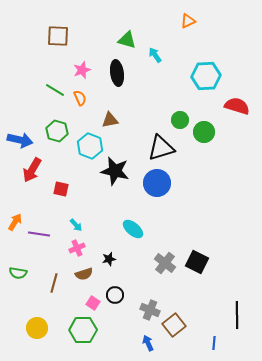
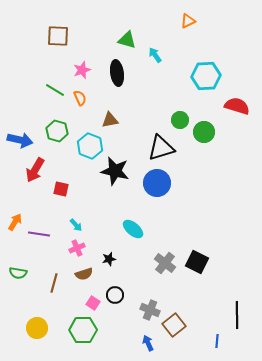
red arrow at (32, 170): moved 3 px right
blue line at (214, 343): moved 3 px right, 2 px up
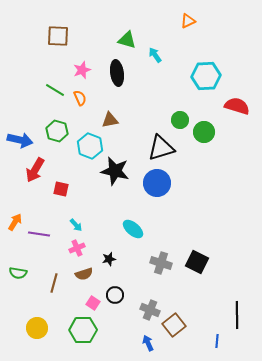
gray cross at (165, 263): moved 4 px left; rotated 20 degrees counterclockwise
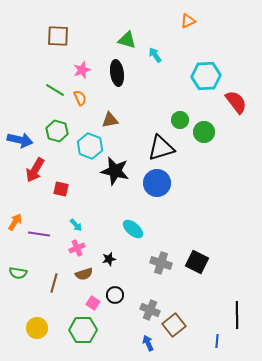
red semicircle at (237, 106): moved 1 px left, 4 px up; rotated 35 degrees clockwise
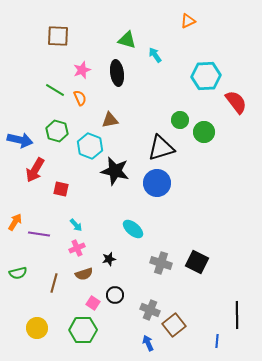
green semicircle at (18, 273): rotated 24 degrees counterclockwise
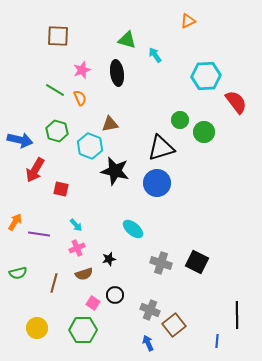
brown triangle at (110, 120): moved 4 px down
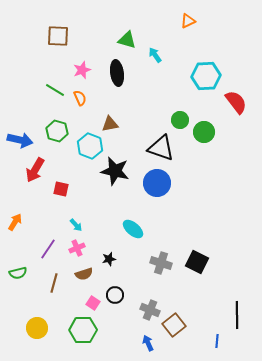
black triangle at (161, 148): rotated 36 degrees clockwise
purple line at (39, 234): moved 9 px right, 15 px down; rotated 65 degrees counterclockwise
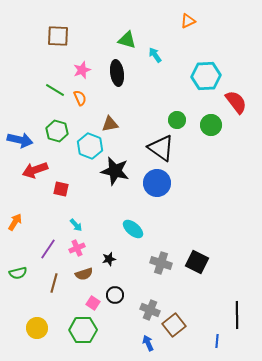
green circle at (180, 120): moved 3 px left
green circle at (204, 132): moved 7 px right, 7 px up
black triangle at (161, 148): rotated 16 degrees clockwise
red arrow at (35, 170): rotated 40 degrees clockwise
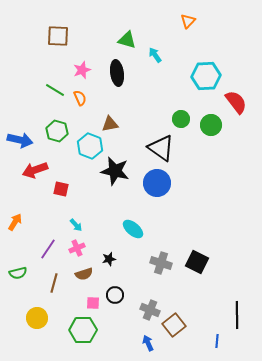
orange triangle at (188, 21): rotated 21 degrees counterclockwise
green circle at (177, 120): moved 4 px right, 1 px up
pink square at (93, 303): rotated 32 degrees counterclockwise
yellow circle at (37, 328): moved 10 px up
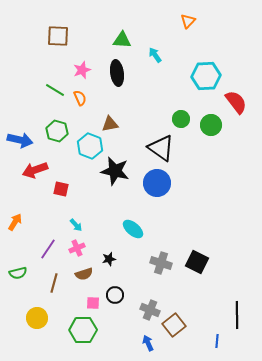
green triangle at (127, 40): moved 5 px left; rotated 12 degrees counterclockwise
